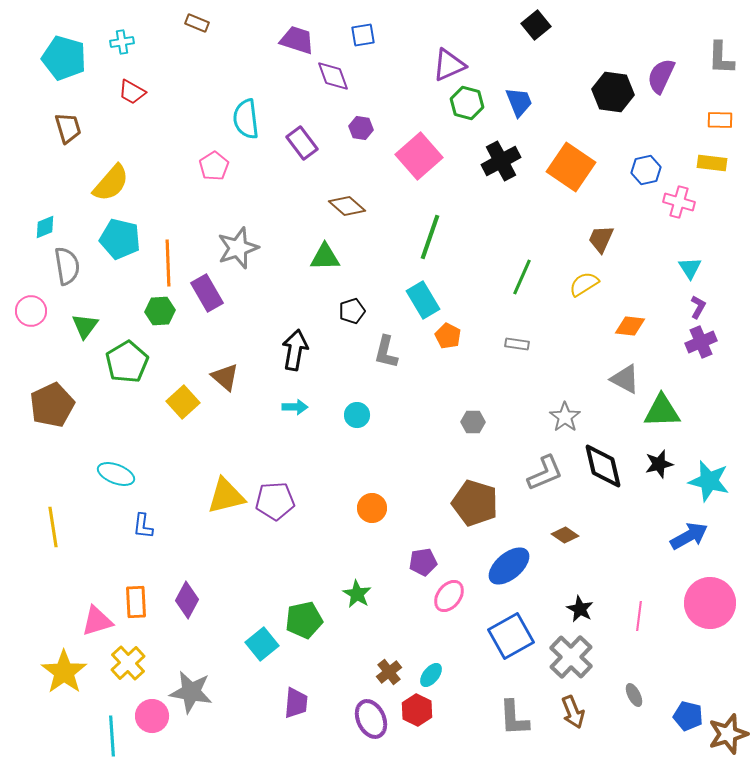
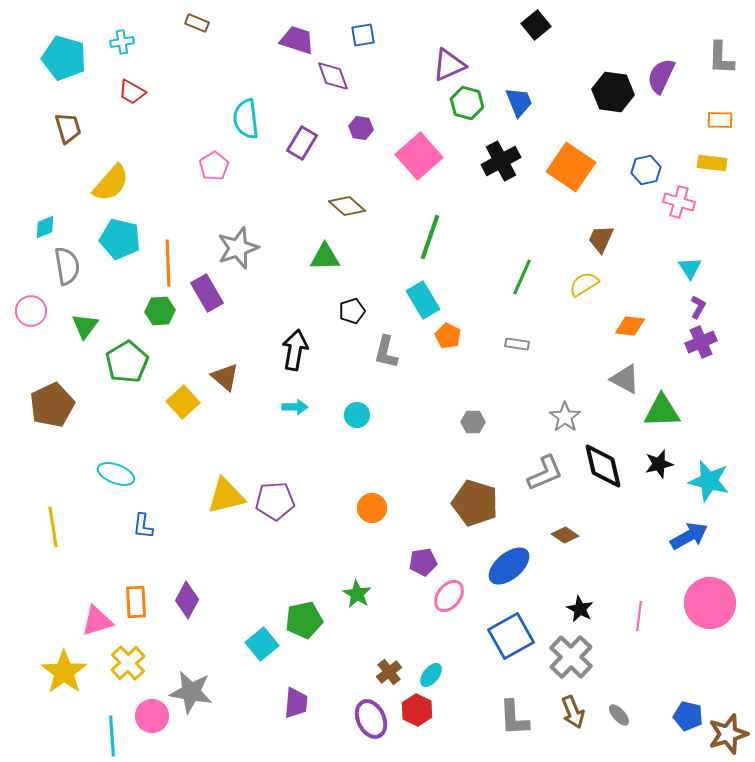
purple rectangle at (302, 143): rotated 68 degrees clockwise
gray ellipse at (634, 695): moved 15 px left, 20 px down; rotated 15 degrees counterclockwise
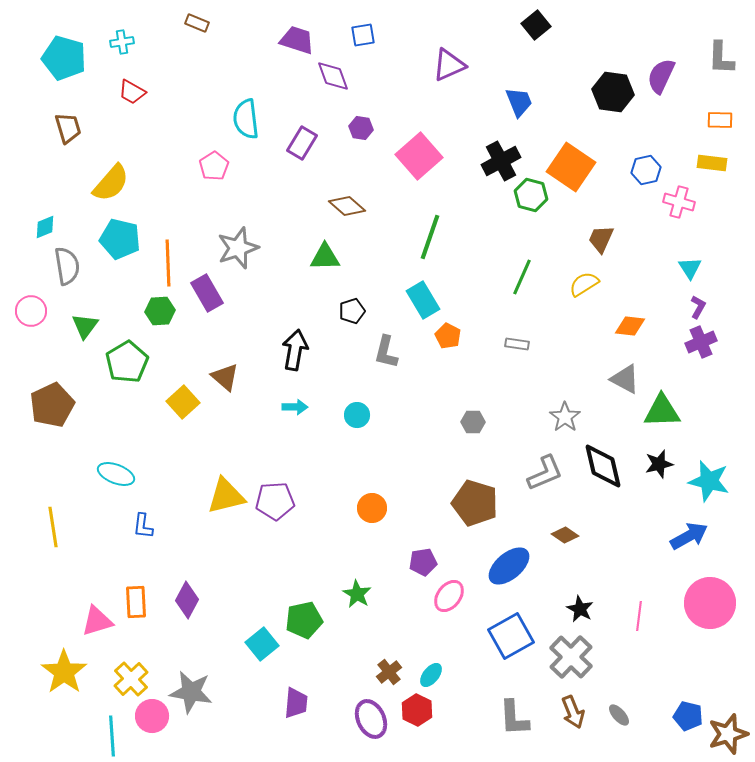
green hexagon at (467, 103): moved 64 px right, 92 px down
yellow cross at (128, 663): moved 3 px right, 16 px down
